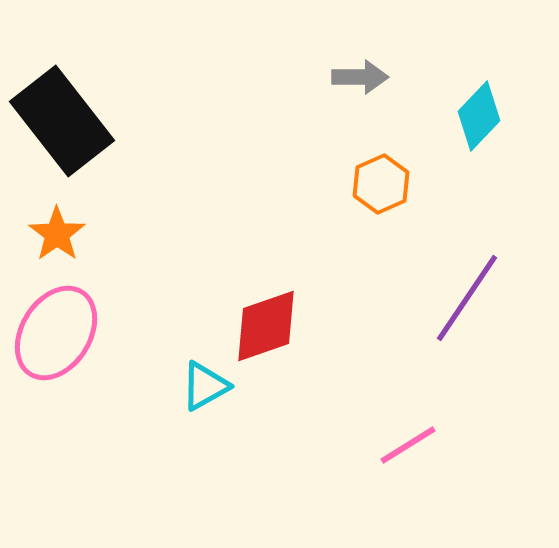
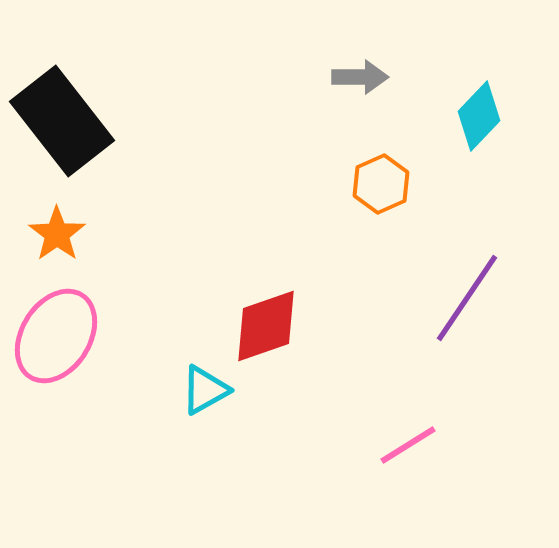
pink ellipse: moved 3 px down
cyan triangle: moved 4 px down
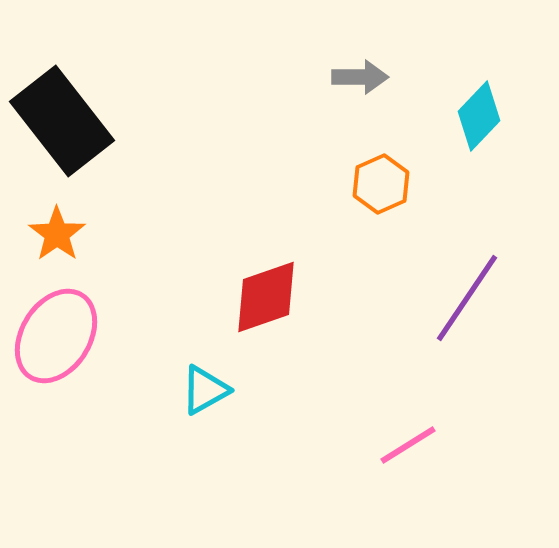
red diamond: moved 29 px up
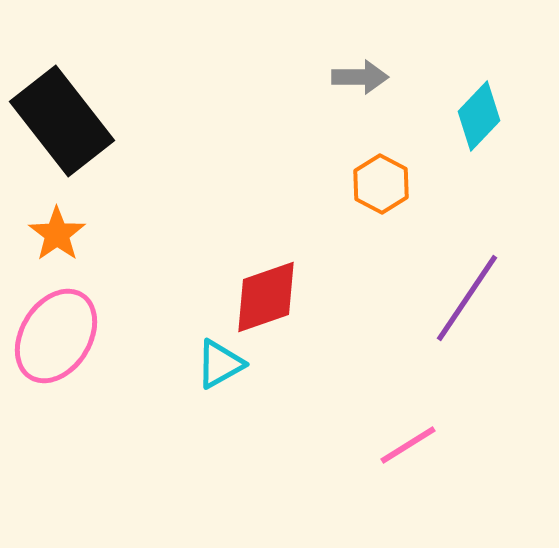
orange hexagon: rotated 8 degrees counterclockwise
cyan triangle: moved 15 px right, 26 px up
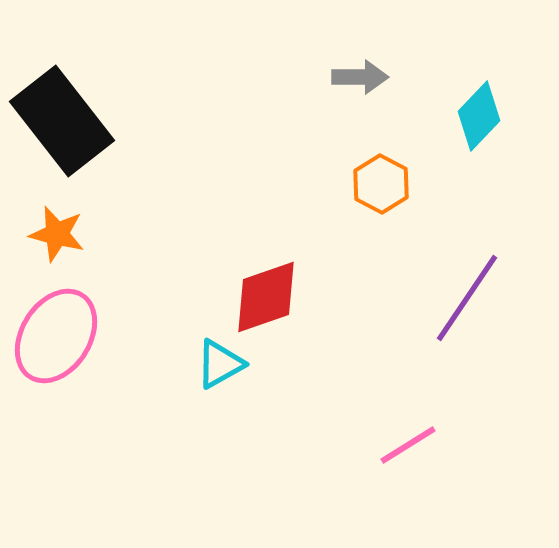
orange star: rotated 22 degrees counterclockwise
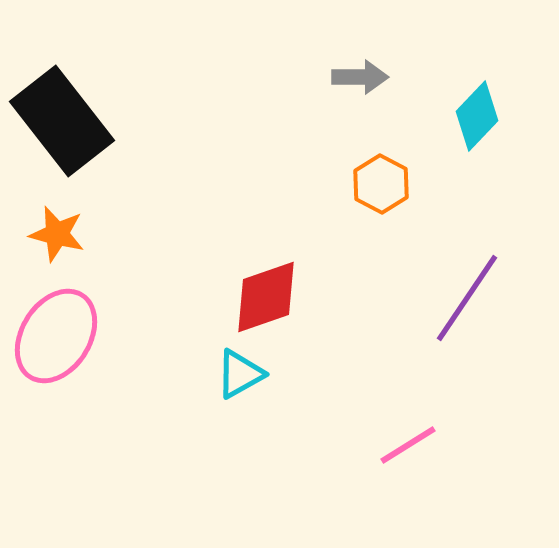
cyan diamond: moved 2 px left
cyan triangle: moved 20 px right, 10 px down
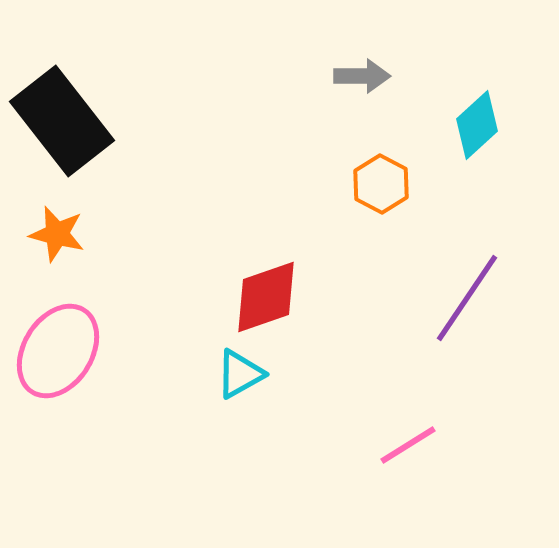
gray arrow: moved 2 px right, 1 px up
cyan diamond: moved 9 px down; rotated 4 degrees clockwise
pink ellipse: moved 2 px right, 15 px down
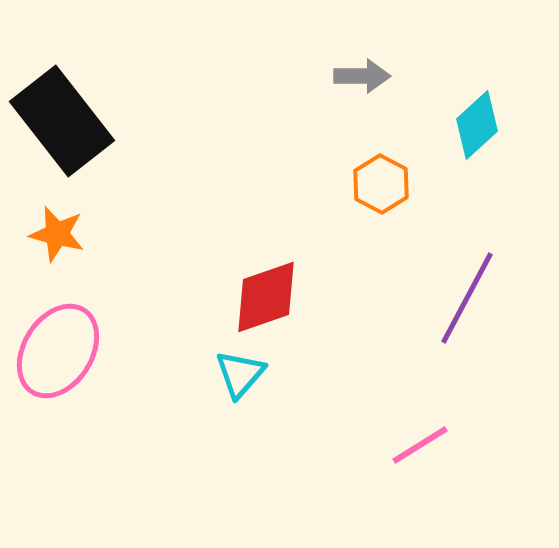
purple line: rotated 6 degrees counterclockwise
cyan triangle: rotated 20 degrees counterclockwise
pink line: moved 12 px right
